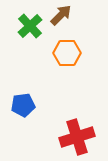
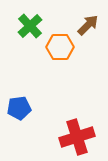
brown arrow: moved 27 px right, 10 px down
orange hexagon: moved 7 px left, 6 px up
blue pentagon: moved 4 px left, 3 px down
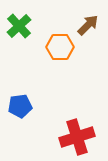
green cross: moved 11 px left
blue pentagon: moved 1 px right, 2 px up
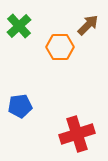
red cross: moved 3 px up
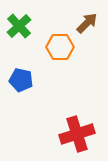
brown arrow: moved 1 px left, 2 px up
blue pentagon: moved 1 px right, 26 px up; rotated 20 degrees clockwise
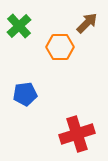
blue pentagon: moved 4 px right, 14 px down; rotated 20 degrees counterclockwise
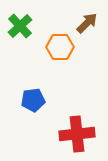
green cross: moved 1 px right
blue pentagon: moved 8 px right, 6 px down
red cross: rotated 12 degrees clockwise
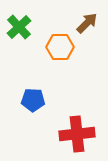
green cross: moved 1 px left, 1 px down
blue pentagon: rotated 10 degrees clockwise
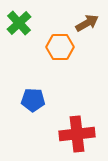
brown arrow: rotated 15 degrees clockwise
green cross: moved 4 px up
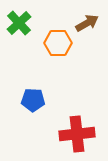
orange hexagon: moved 2 px left, 4 px up
